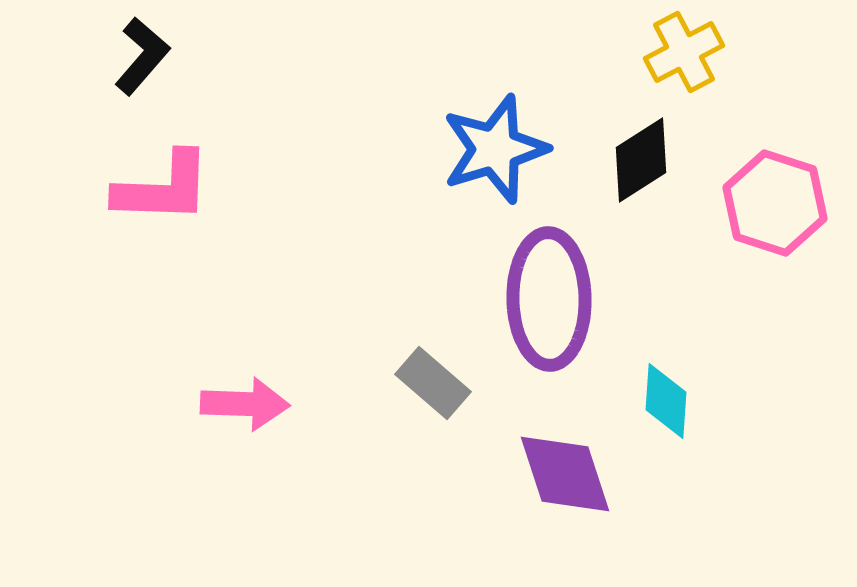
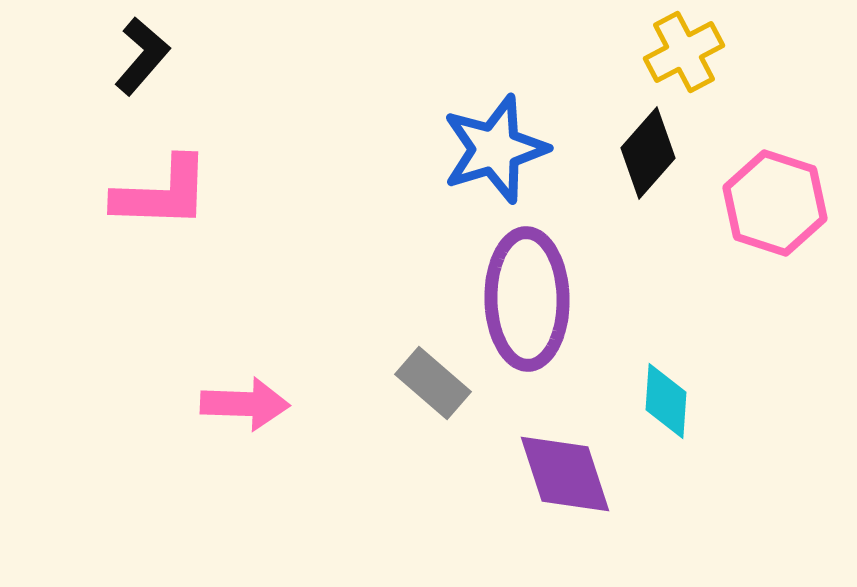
black diamond: moved 7 px right, 7 px up; rotated 16 degrees counterclockwise
pink L-shape: moved 1 px left, 5 px down
purple ellipse: moved 22 px left
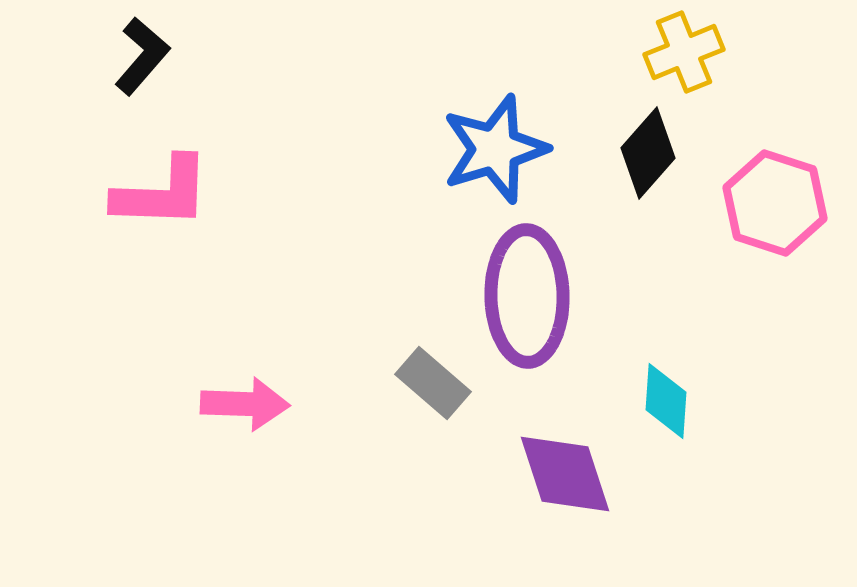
yellow cross: rotated 6 degrees clockwise
purple ellipse: moved 3 px up
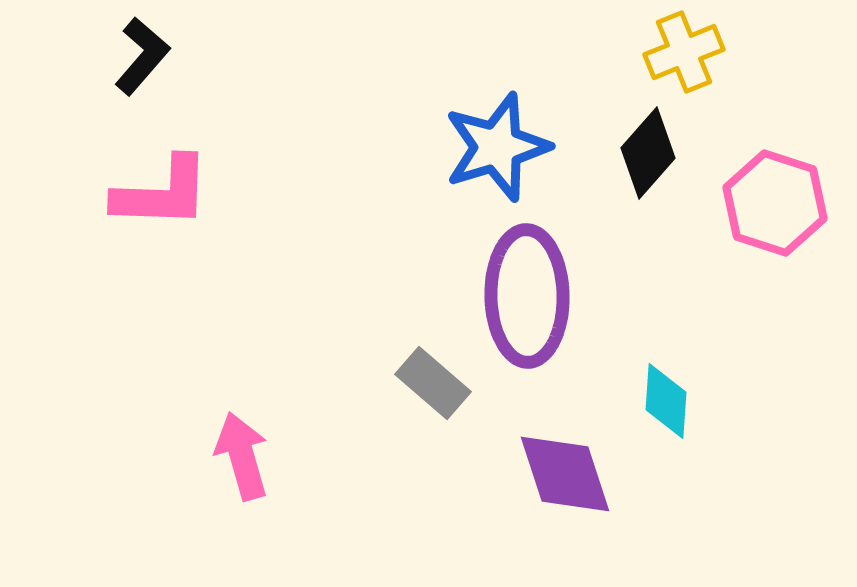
blue star: moved 2 px right, 2 px up
pink arrow: moved 3 px left, 52 px down; rotated 108 degrees counterclockwise
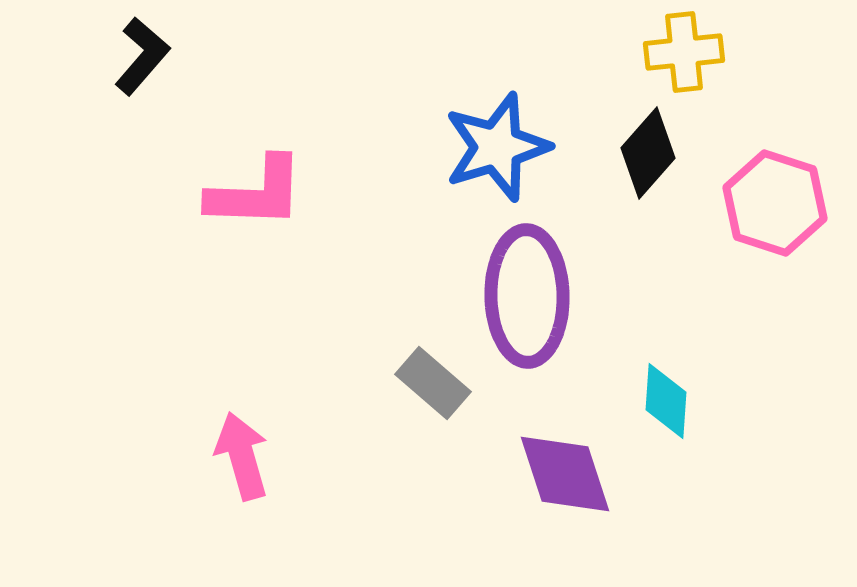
yellow cross: rotated 16 degrees clockwise
pink L-shape: moved 94 px right
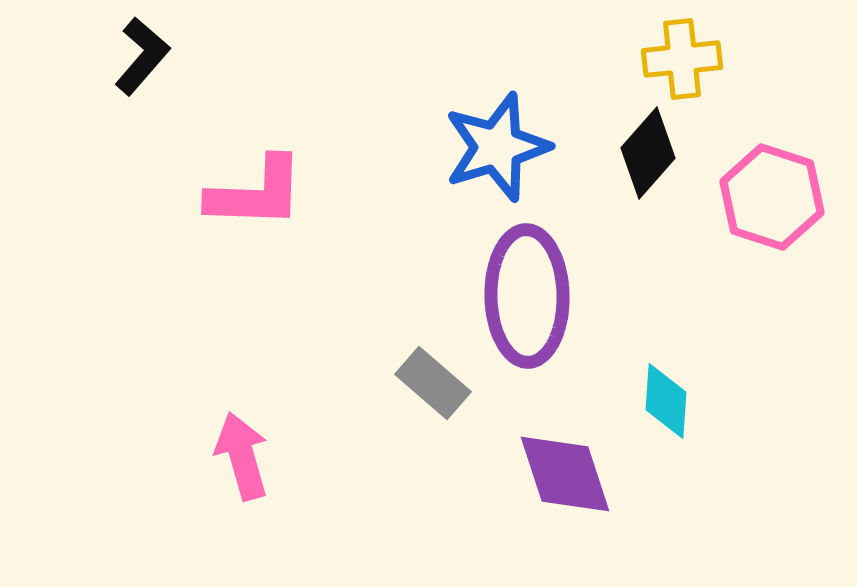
yellow cross: moved 2 px left, 7 px down
pink hexagon: moved 3 px left, 6 px up
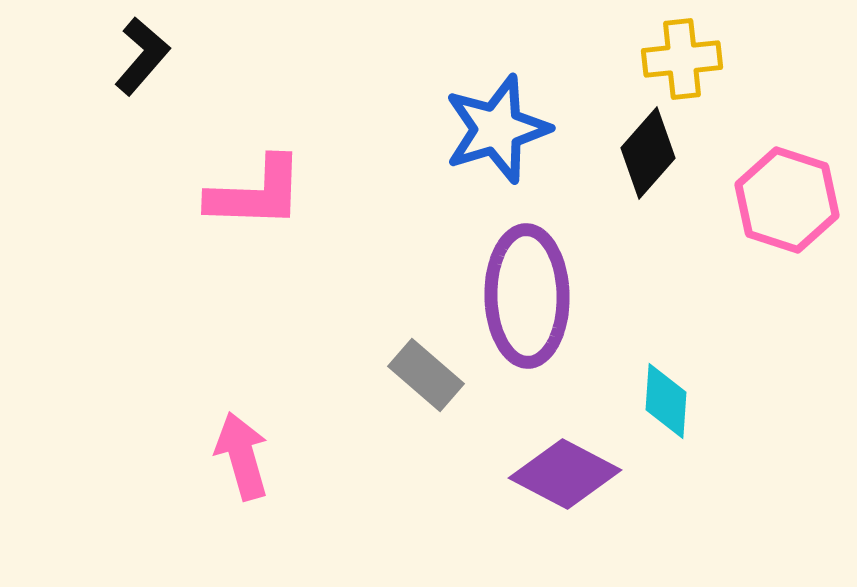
blue star: moved 18 px up
pink hexagon: moved 15 px right, 3 px down
gray rectangle: moved 7 px left, 8 px up
purple diamond: rotated 44 degrees counterclockwise
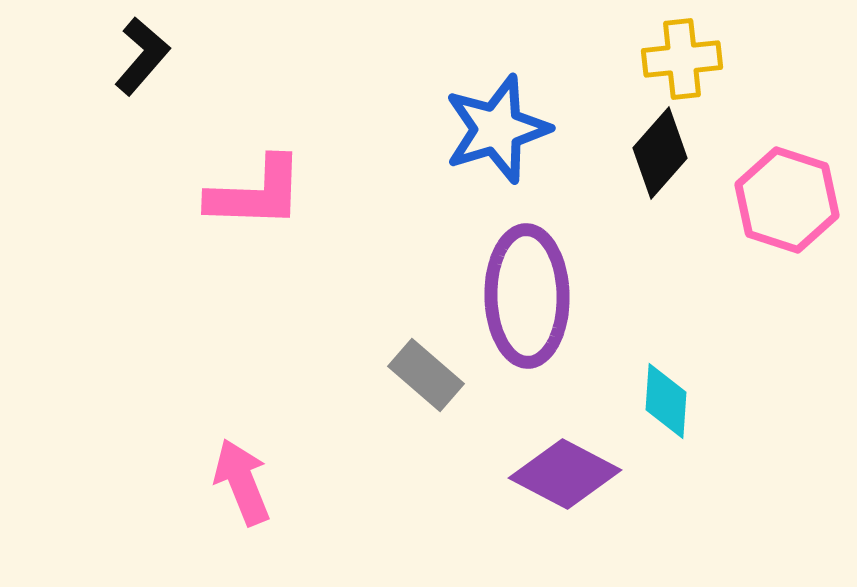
black diamond: moved 12 px right
pink arrow: moved 26 px down; rotated 6 degrees counterclockwise
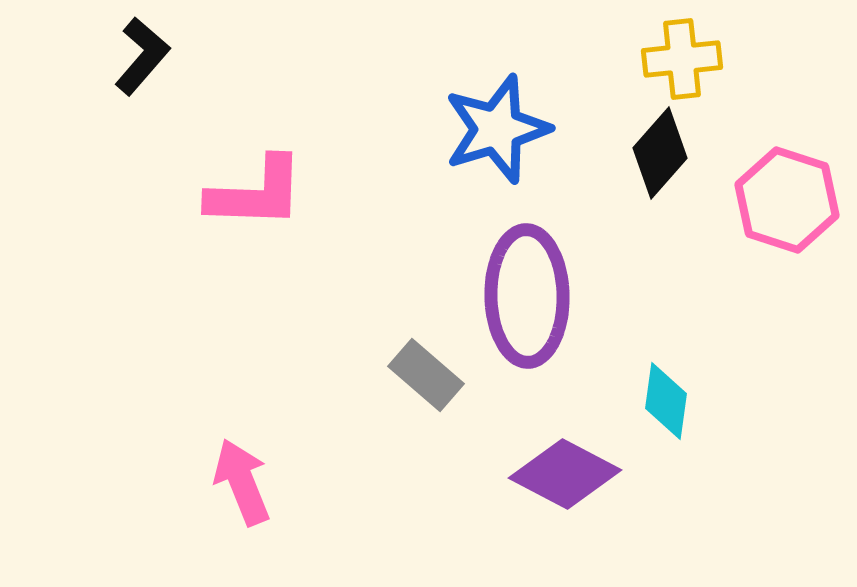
cyan diamond: rotated 4 degrees clockwise
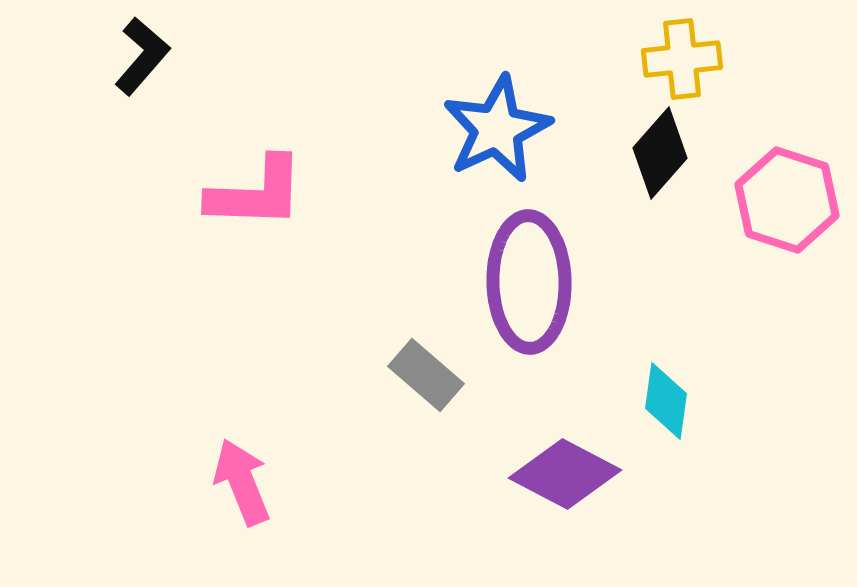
blue star: rotated 8 degrees counterclockwise
purple ellipse: moved 2 px right, 14 px up
